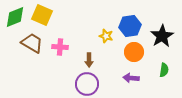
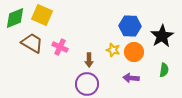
green diamond: moved 1 px down
blue hexagon: rotated 10 degrees clockwise
yellow star: moved 7 px right, 14 px down
pink cross: rotated 21 degrees clockwise
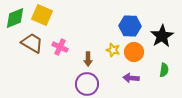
brown arrow: moved 1 px left, 1 px up
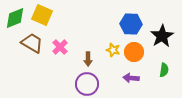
blue hexagon: moved 1 px right, 2 px up
pink cross: rotated 21 degrees clockwise
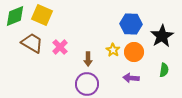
green diamond: moved 2 px up
yellow star: rotated 16 degrees clockwise
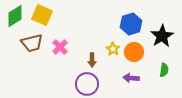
green diamond: rotated 10 degrees counterclockwise
blue hexagon: rotated 20 degrees counterclockwise
brown trapezoid: rotated 135 degrees clockwise
yellow star: moved 1 px up
brown arrow: moved 4 px right, 1 px down
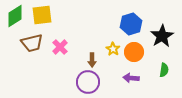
yellow square: rotated 30 degrees counterclockwise
purple circle: moved 1 px right, 2 px up
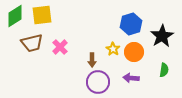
purple circle: moved 10 px right
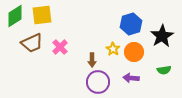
brown trapezoid: rotated 10 degrees counterclockwise
green semicircle: rotated 72 degrees clockwise
